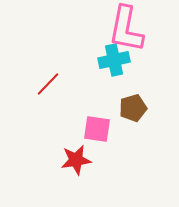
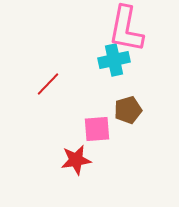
brown pentagon: moved 5 px left, 2 px down
pink square: rotated 12 degrees counterclockwise
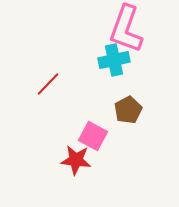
pink L-shape: rotated 9 degrees clockwise
brown pentagon: rotated 12 degrees counterclockwise
pink square: moved 4 px left, 7 px down; rotated 32 degrees clockwise
red star: rotated 16 degrees clockwise
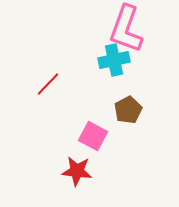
red star: moved 1 px right, 11 px down
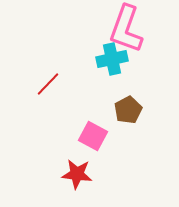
cyan cross: moved 2 px left, 1 px up
red star: moved 3 px down
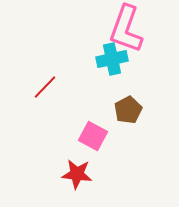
red line: moved 3 px left, 3 px down
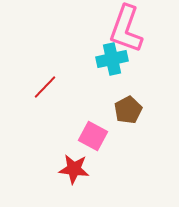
red star: moved 3 px left, 5 px up
